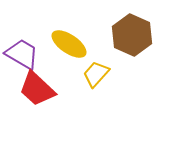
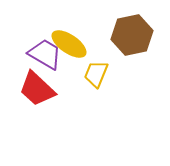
brown hexagon: rotated 24 degrees clockwise
purple trapezoid: moved 23 px right
yellow trapezoid: rotated 20 degrees counterclockwise
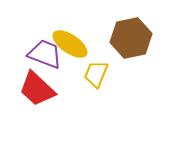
brown hexagon: moved 1 px left, 3 px down
yellow ellipse: moved 1 px right
purple trapezoid: rotated 9 degrees counterclockwise
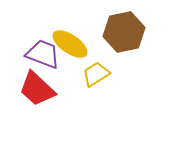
brown hexagon: moved 7 px left, 6 px up
purple trapezoid: moved 2 px left
yellow trapezoid: rotated 36 degrees clockwise
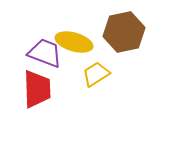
yellow ellipse: moved 4 px right, 2 px up; rotated 18 degrees counterclockwise
purple trapezoid: moved 2 px right, 1 px up
red trapezoid: rotated 135 degrees counterclockwise
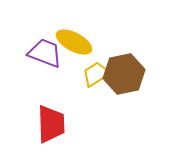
brown hexagon: moved 42 px down
yellow ellipse: rotated 12 degrees clockwise
red trapezoid: moved 14 px right, 35 px down
